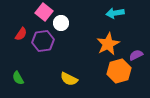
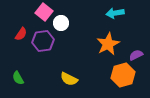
orange hexagon: moved 4 px right, 4 px down
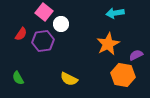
white circle: moved 1 px down
orange hexagon: rotated 25 degrees clockwise
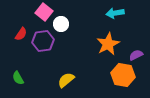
yellow semicircle: moved 3 px left, 1 px down; rotated 114 degrees clockwise
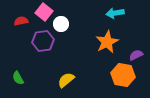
red semicircle: moved 13 px up; rotated 136 degrees counterclockwise
orange star: moved 1 px left, 2 px up
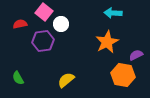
cyan arrow: moved 2 px left; rotated 12 degrees clockwise
red semicircle: moved 1 px left, 3 px down
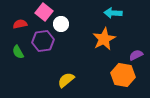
orange star: moved 3 px left, 3 px up
green semicircle: moved 26 px up
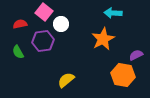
orange star: moved 1 px left
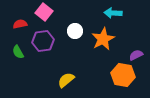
white circle: moved 14 px right, 7 px down
